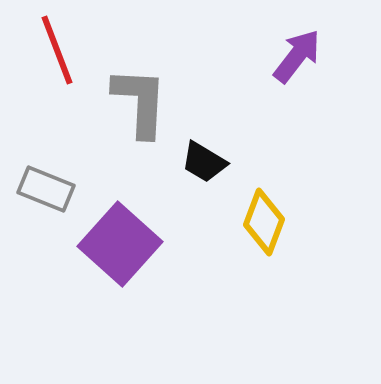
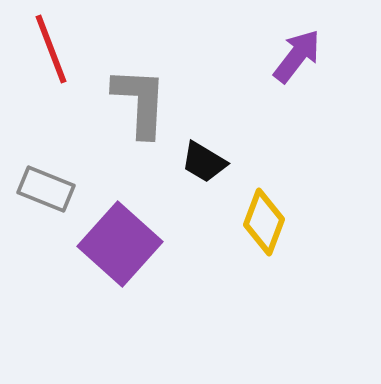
red line: moved 6 px left, 1 px up
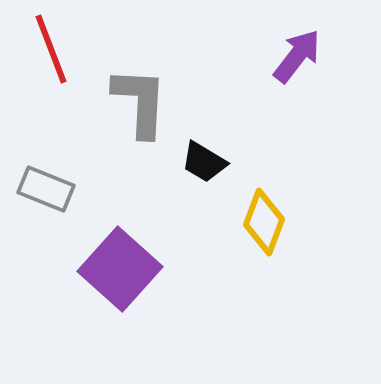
purple square: moved 25 px down
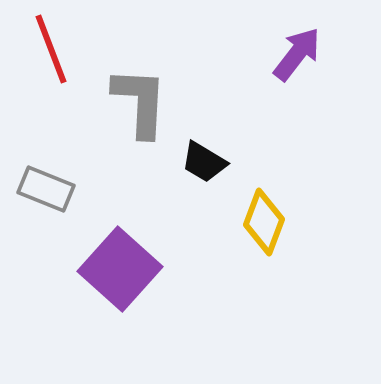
purple arrow: moved 2 px up
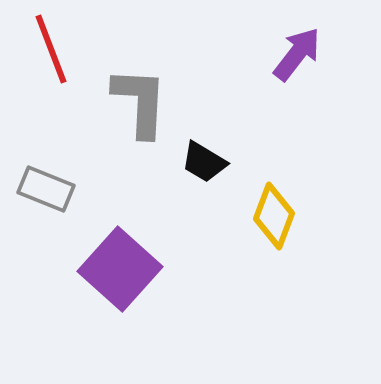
yellow diamond: moved 10 px right, 6 px up
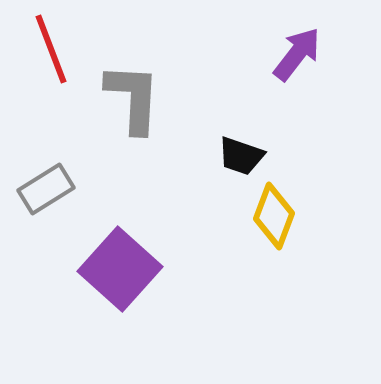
gray L-shape: moved 7 px left, 4 px up
black trapezoid: moved 37 px right, 6 px up; rotated 12 degrees counterclockwise
gray rectangle: rotated 54 degrees counterclockwise
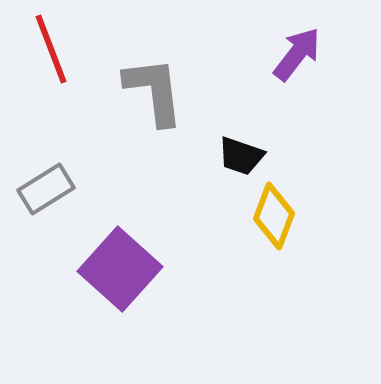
gray L-shape: moved 21 px right, 7 px up; rotated 10 degrees counterclockwise
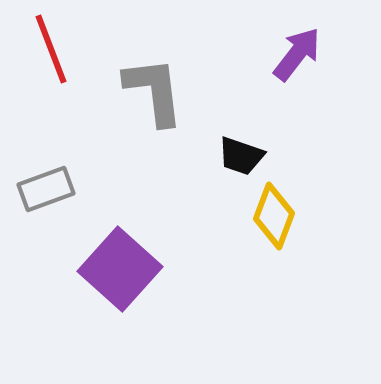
gray rectangle: rotated 12 degrees clockwise
